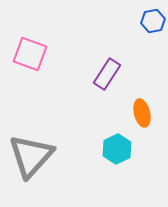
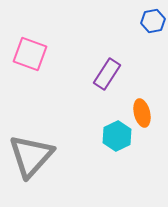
cyan hexagon: moved 13 px up
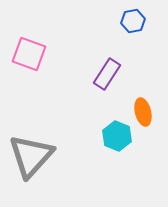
blue hexagon: moved 20 px left
pink square: moved 1 px left
orange ellipse: moved 1 px right, 1 px up
cyan hexagon: rotated 12 degrees counterclockwise
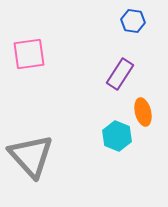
blue hexagon: rotated 20 degrees clockwise
pink square: rotated 28 degrees counterclockwise
purple rectangle: moved 13 px right
gray triangle: rotated 24 degrees counterclockwise
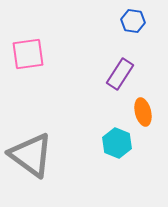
pink square: moved 1 px left
cyan hexagon: moved 7 px down
gray triangle: moved 1 px up; rotated 12 degrees counterclockwise
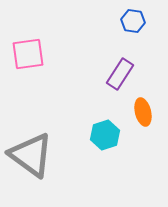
cyan hexagon: moved 12 px left, 8 px up; rotated 20 degrees clockwise
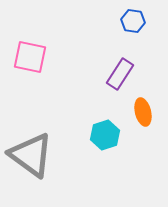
pink square: moved 2 px right, 3 px down; rotated 20 degrees clockwise
